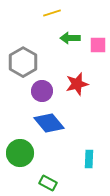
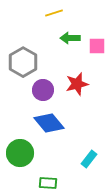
yellow line: moved 2 px right
pink square: moved 1 px left, 1 px down
purple circle: moved 1 px right, 1 px up
cyan rectangle: rotated 36 degrees clockwise
green rectangle: rotated 24 degrees counterclockwise
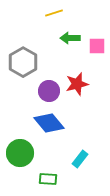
purple circle: moved 6 px right, 1 px down
cyan rectangle: moved 9 px left
green rectangle: moved 4 px up
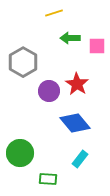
red star: rotated 25 degrees counterclockwise
blue diamond: moved 26 px right
